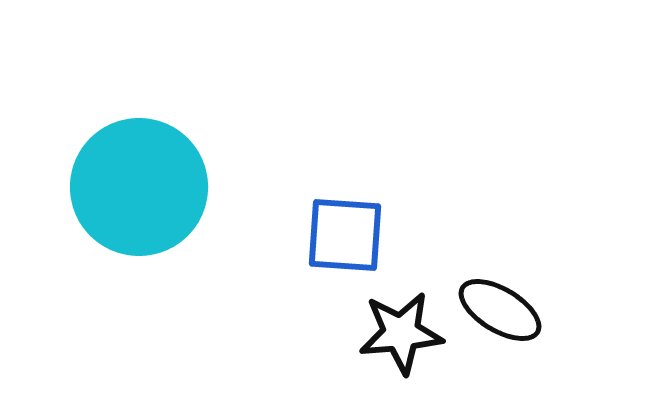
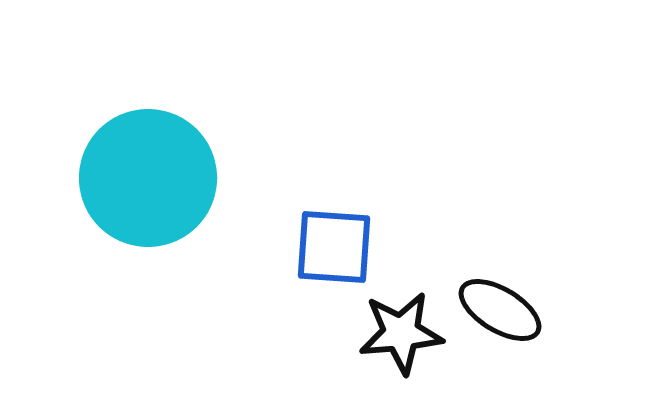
cyan circle: moved 9 px right, 9 px up
blue square: moved 11 px left, 12 px down
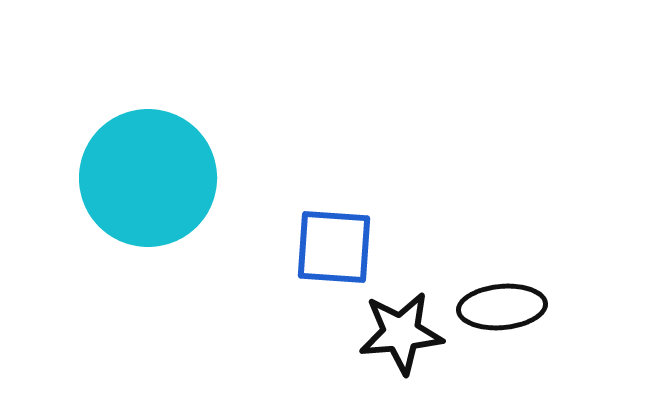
black ellipse: moved 2 px right, 3 px up; rotated 36 degrees counterclockwise
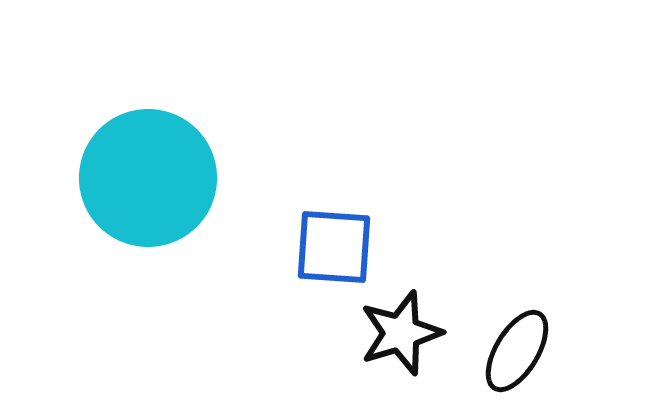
black ellipse: moved 15 px right, 44 px down; rotated 54 degrees counterclockwise
black star: rotated 12 degrees counterclockwise
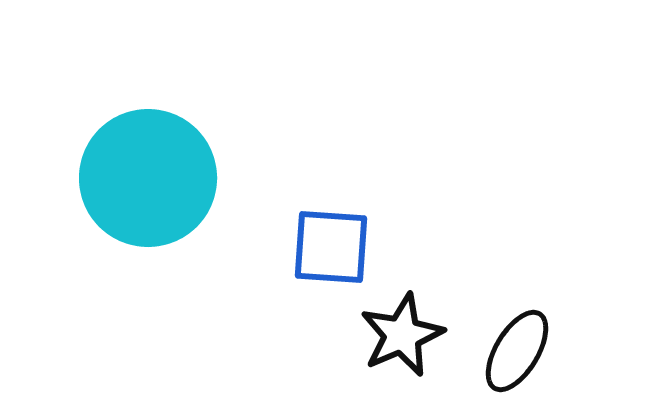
blue square: moved 3 px left
black star: moved 1 px right, 2 px down; rotated 6 degrees counterclockwise
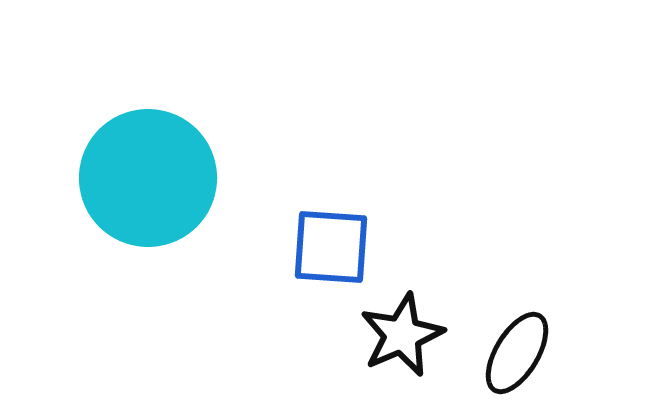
black ellipse: moved 2 px down
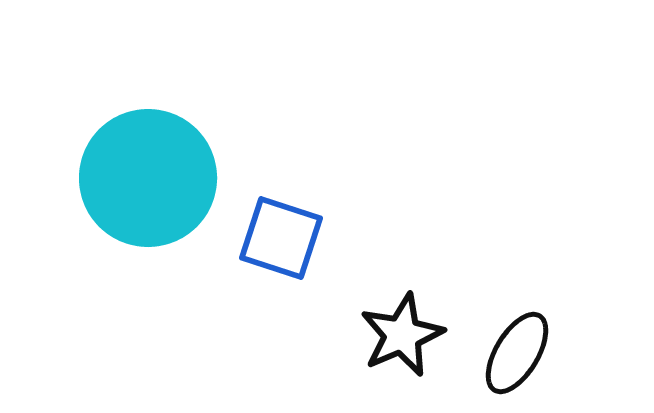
blue square: moved 50 px left, 9 px up; rotated 14 degrees clockwise
